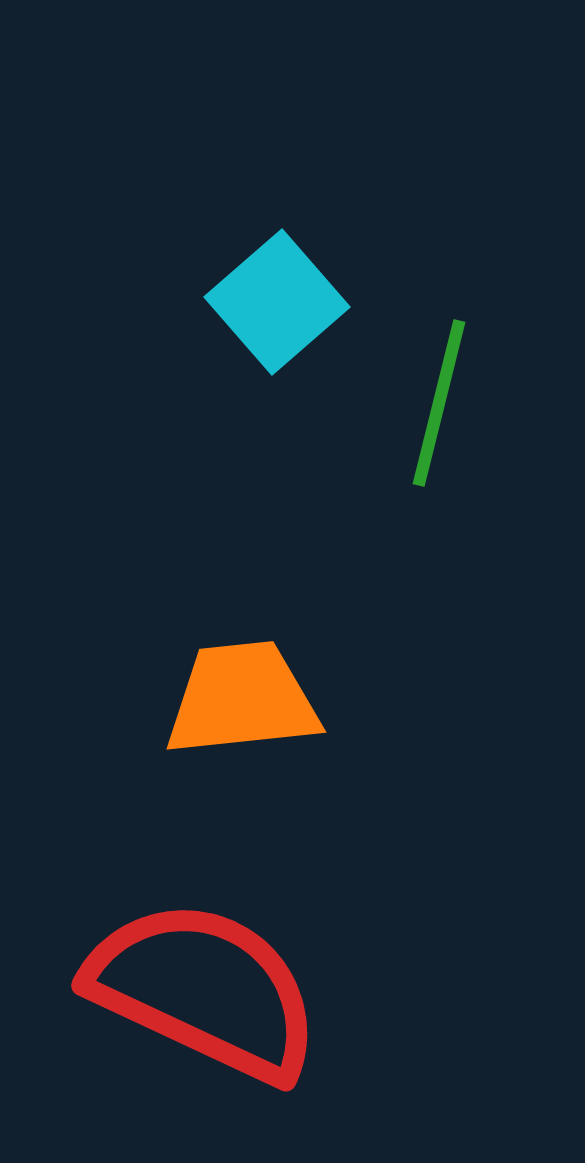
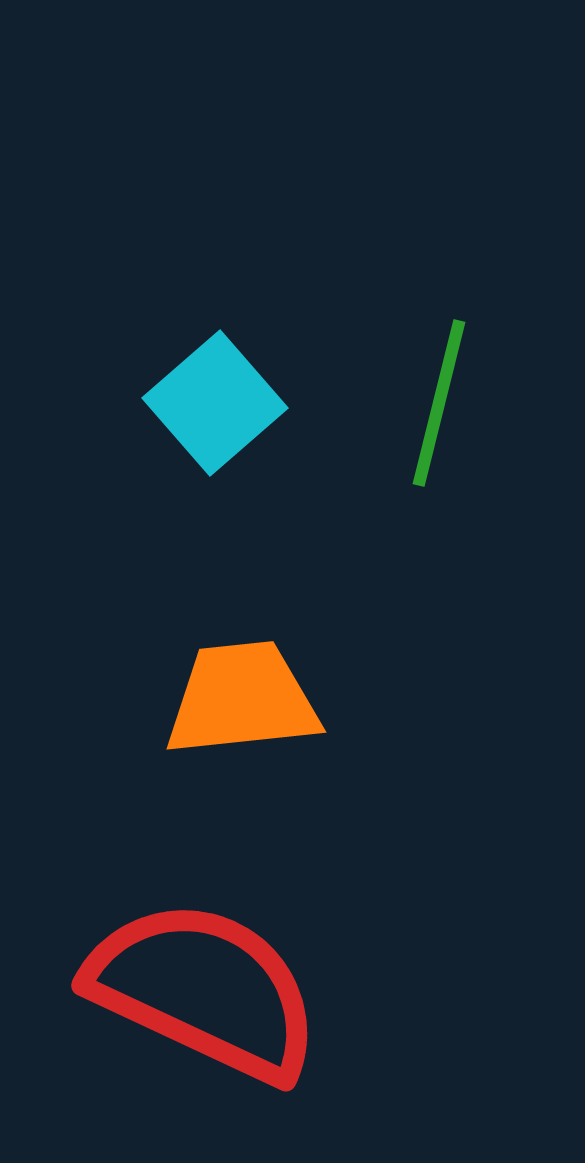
cyan square: moved 62 px left, 101 px down
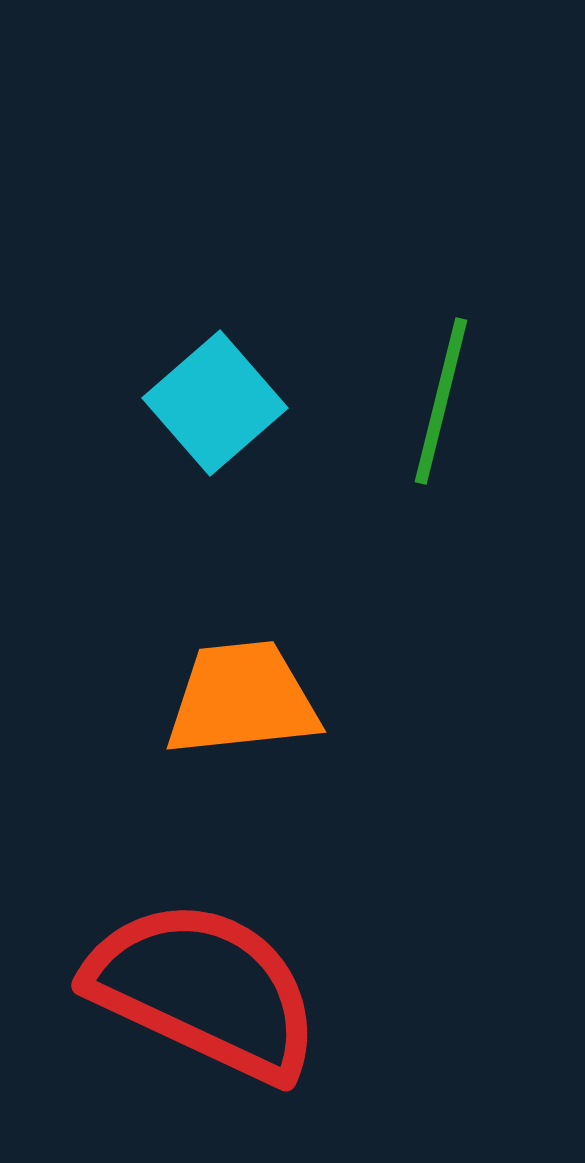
green line: moved 2 px right, 2 px up
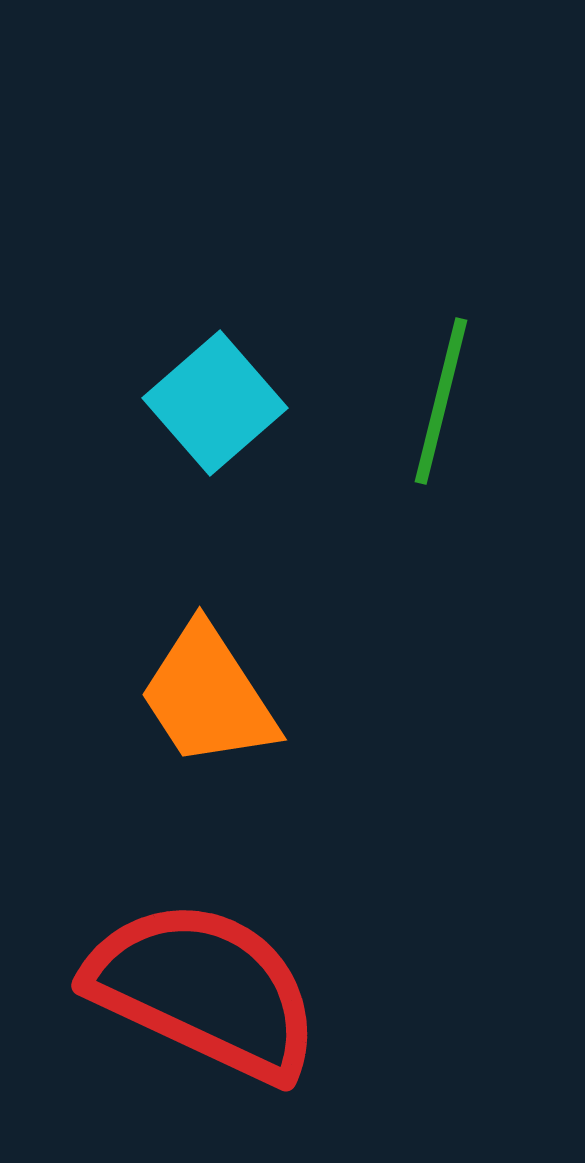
orange trapezoid: moved 34 px left, 3 px up; rotated 117 degrees counterclockwise
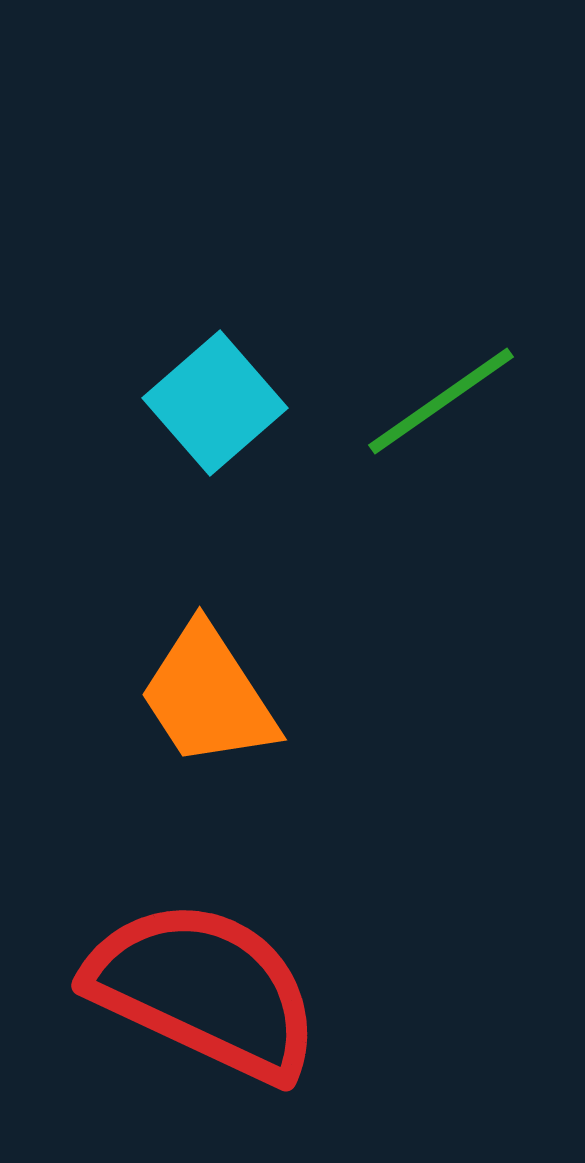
green line: rotated 41 degrees clockwise
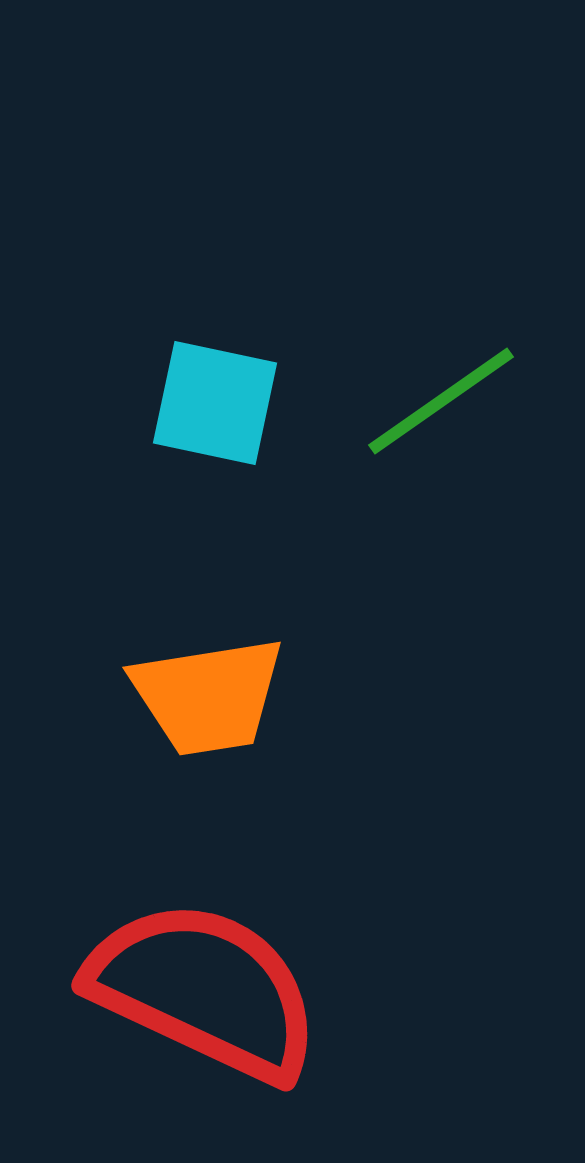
cyan square: rotated 37 degrees counterclockwise
orange trapezoid: rotated 66 degrees counterclockwise
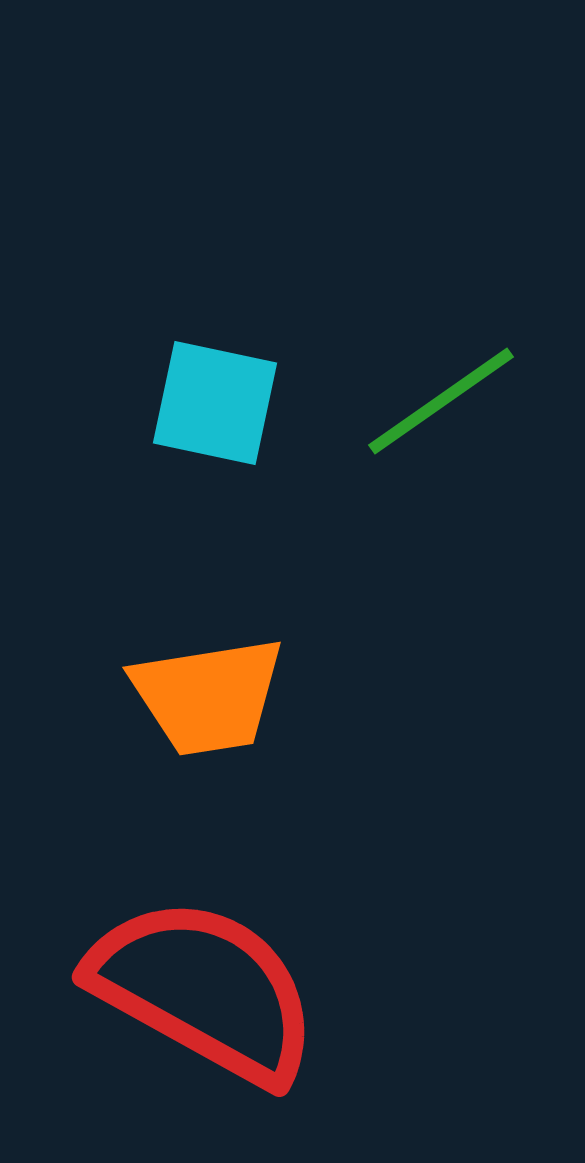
red semicircle: rotated 4 degrees clockwise
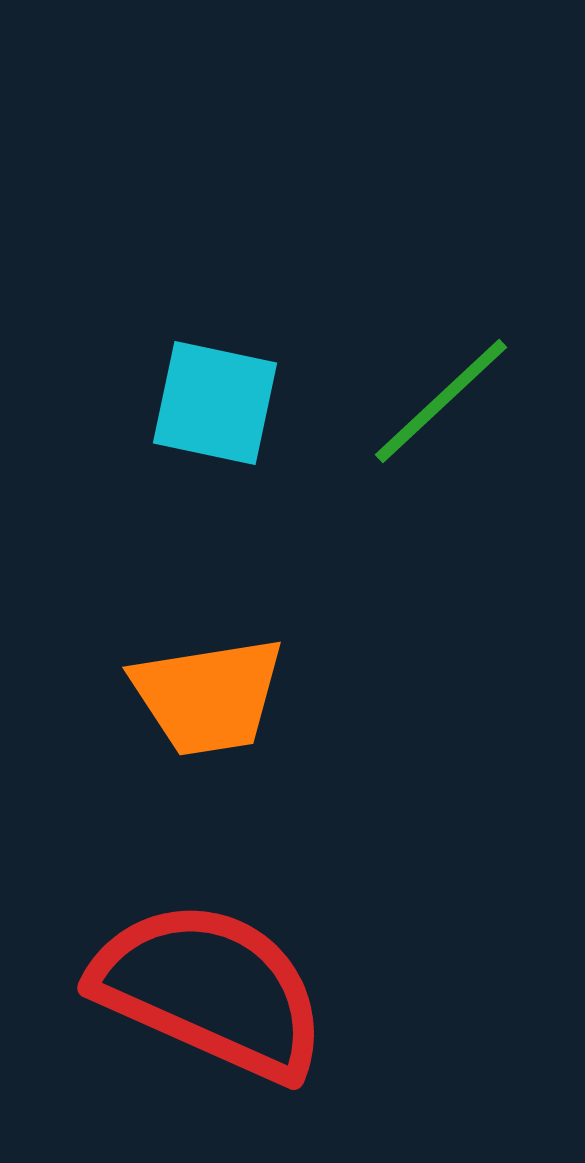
green line: rotated 8 degrees counterclockwise
red semicircle: moved 6 px right; rotated 5 degrees counterclockwise
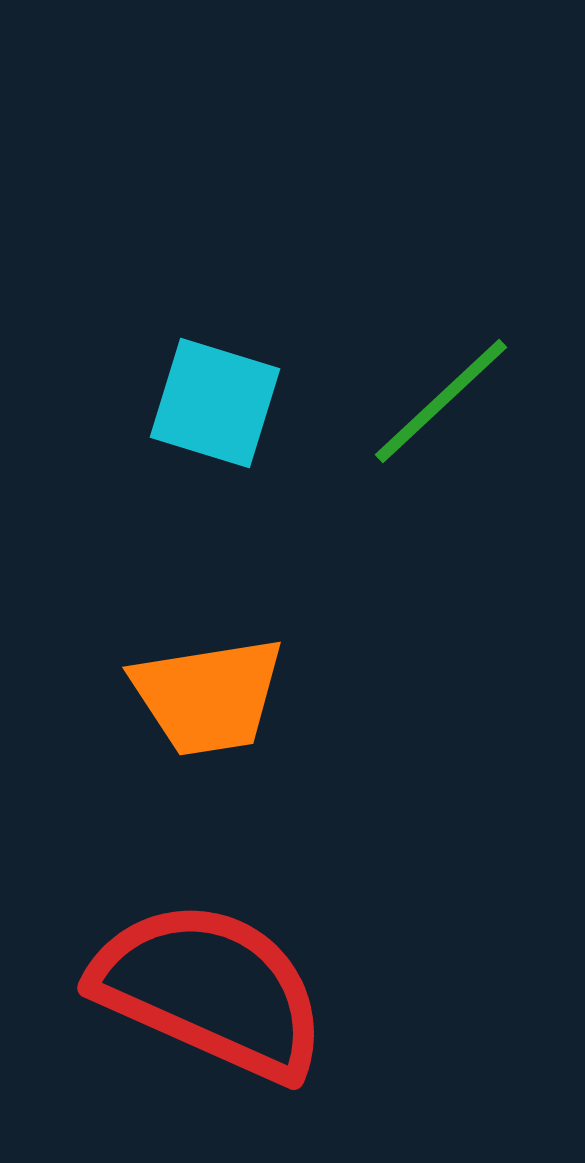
cyan square: rotated 5 degrees clockwise
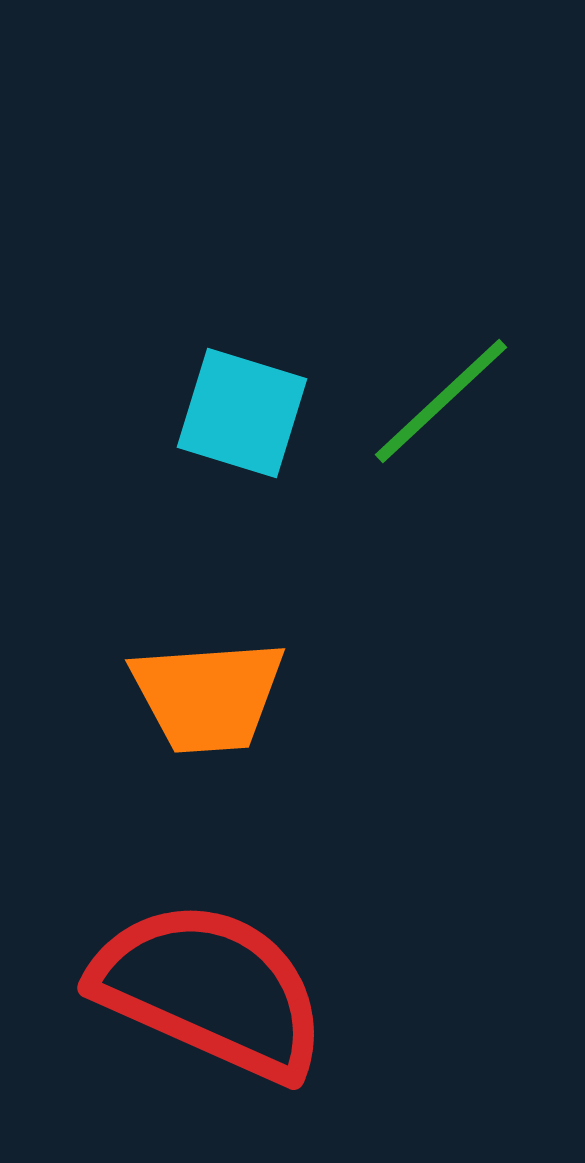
cyan square: moved 27 px right, 10 px down
orange trapezoid: rotated 5 degrees clockwise
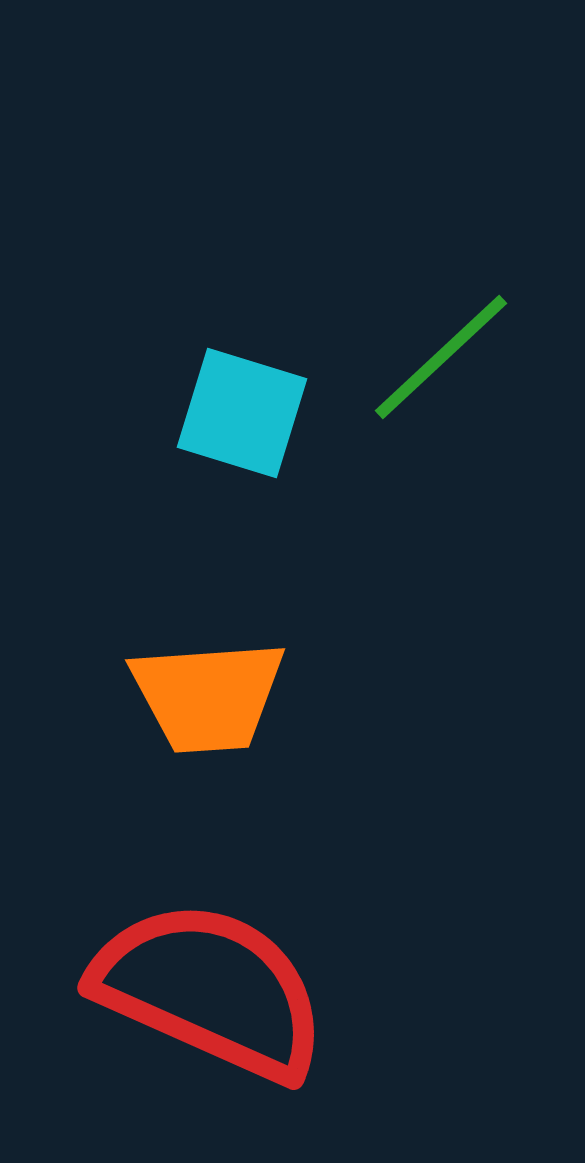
green line: moved 44 px up
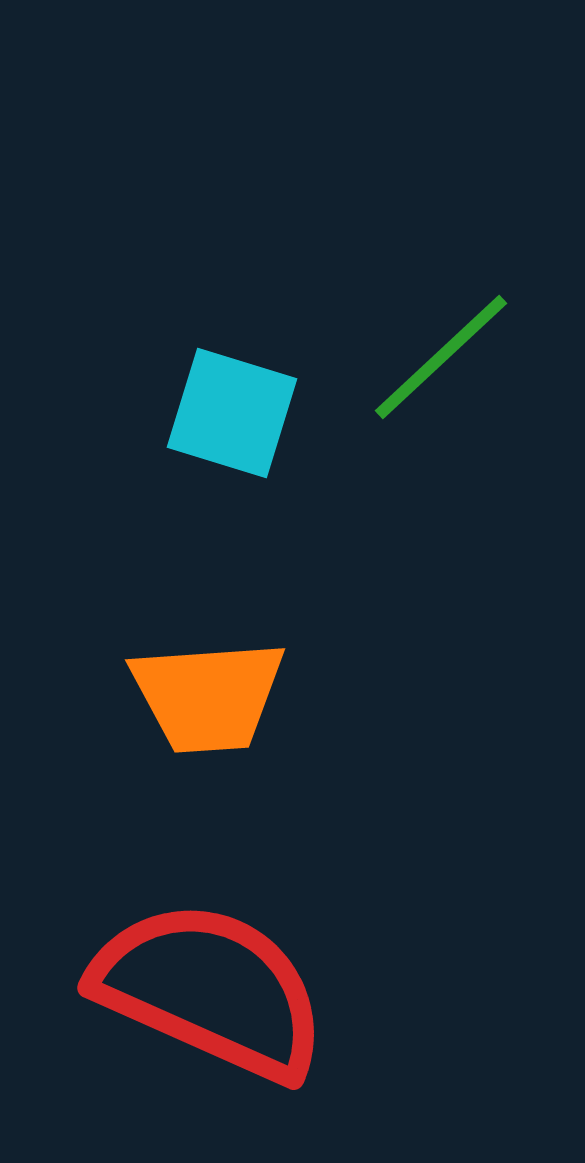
cyan square: moved 10 px left
